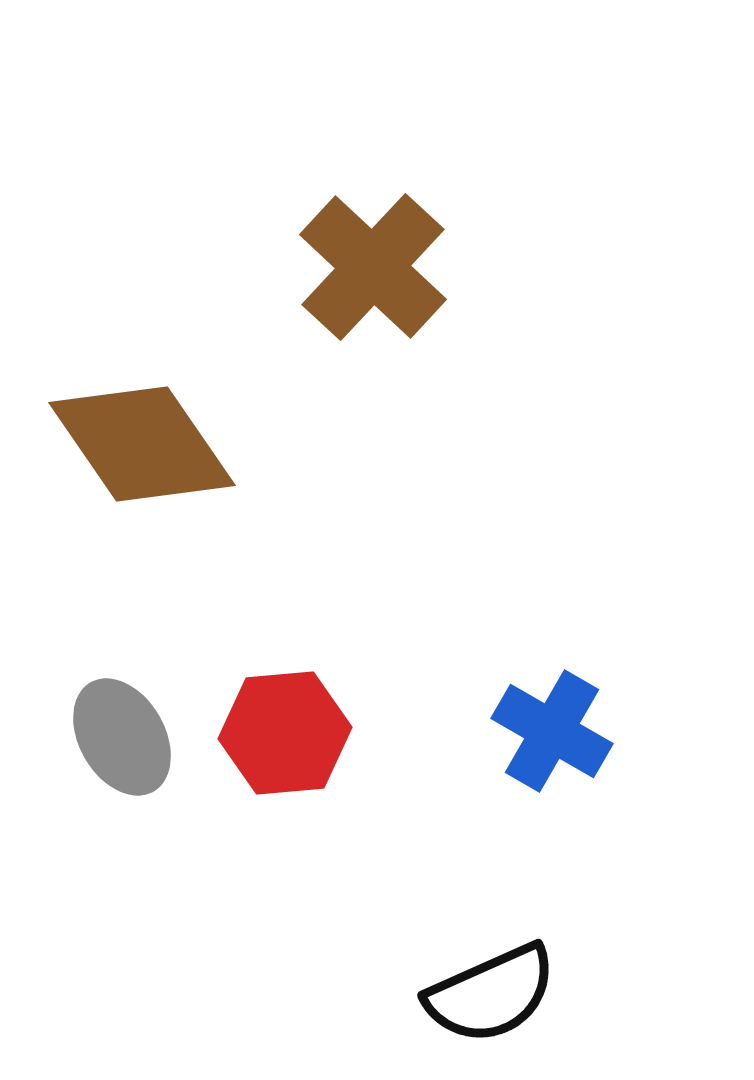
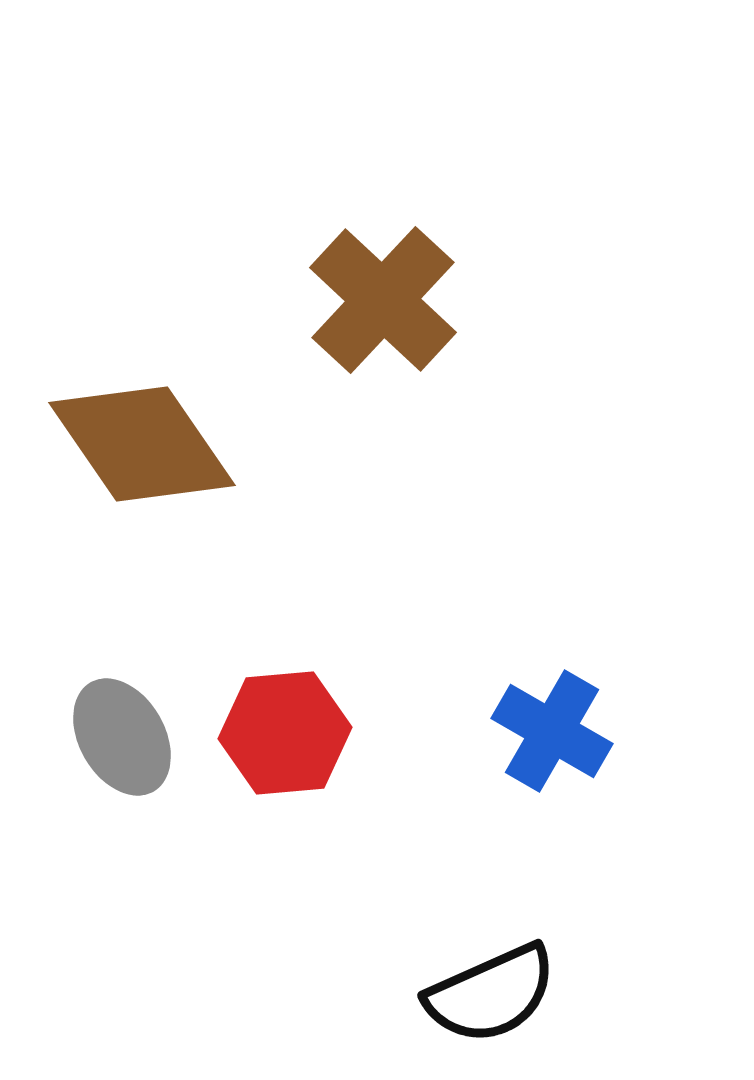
brown cross: moved 10 px right, 33 px down
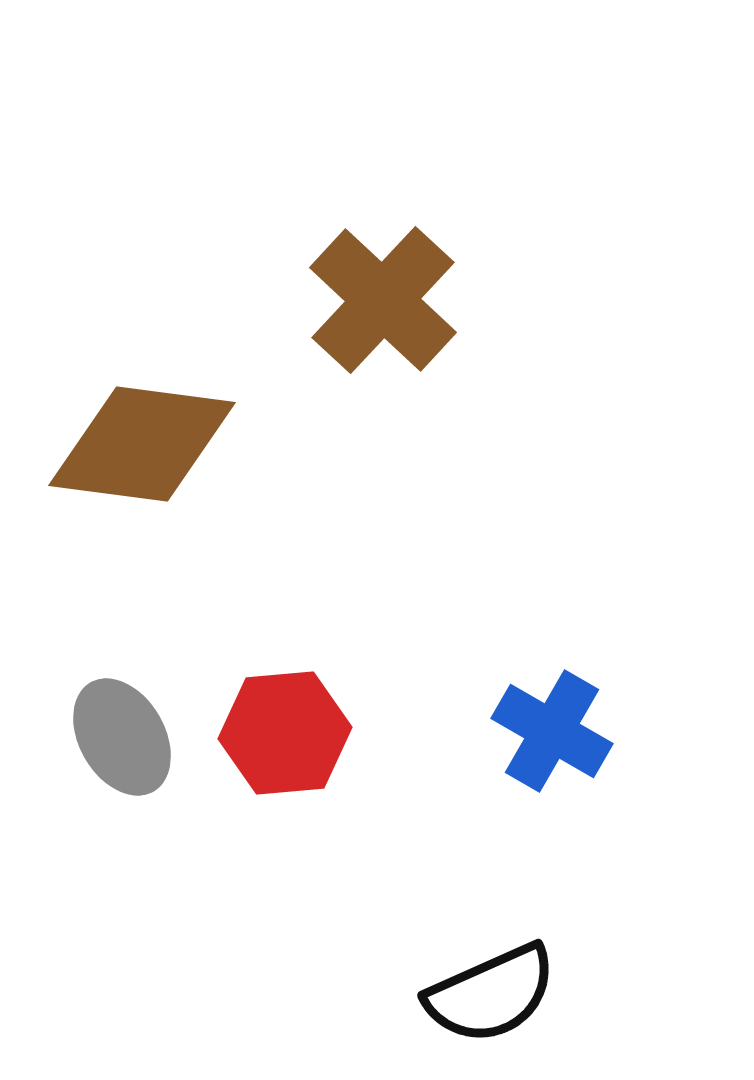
brown diamond: rotated 48 degrees counterclockwise
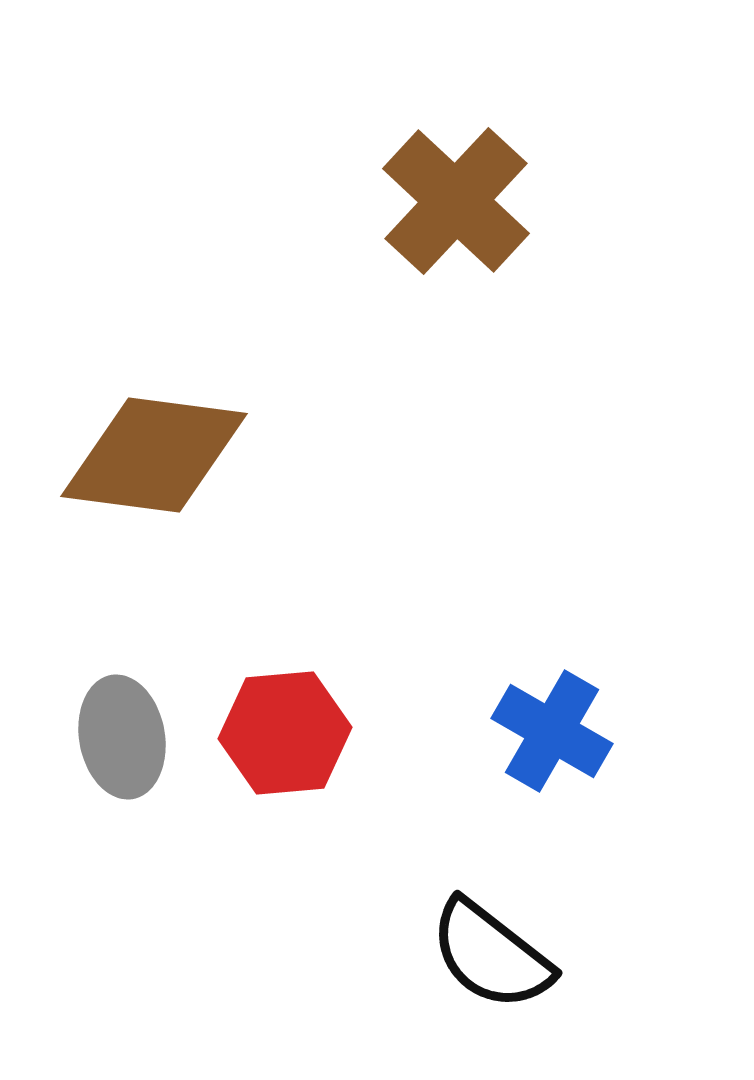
brown cross: moved 73 px right, 99 px up
brown diamond: moved 12 px right, 11 px down
gray ellipse: rotated 20 degrees clockwise
black semicircle: moved 39 px up; rotated 62 degrees clockwise
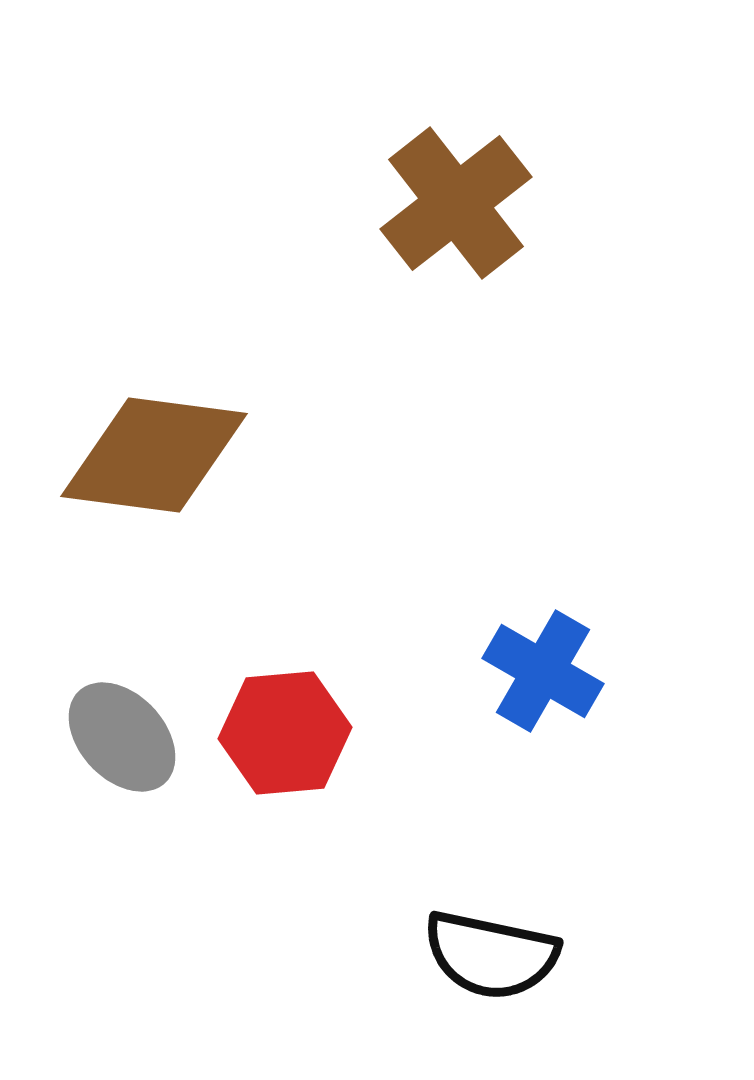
brown cross: moved 2 px down; rotated 9 degrees clockwise
blue cross: moved 9 px left, 60 px up
gray ellipse: rotated 33 degrees counterclockwise
black semicircle: rotated 26 degrees counterclockwise
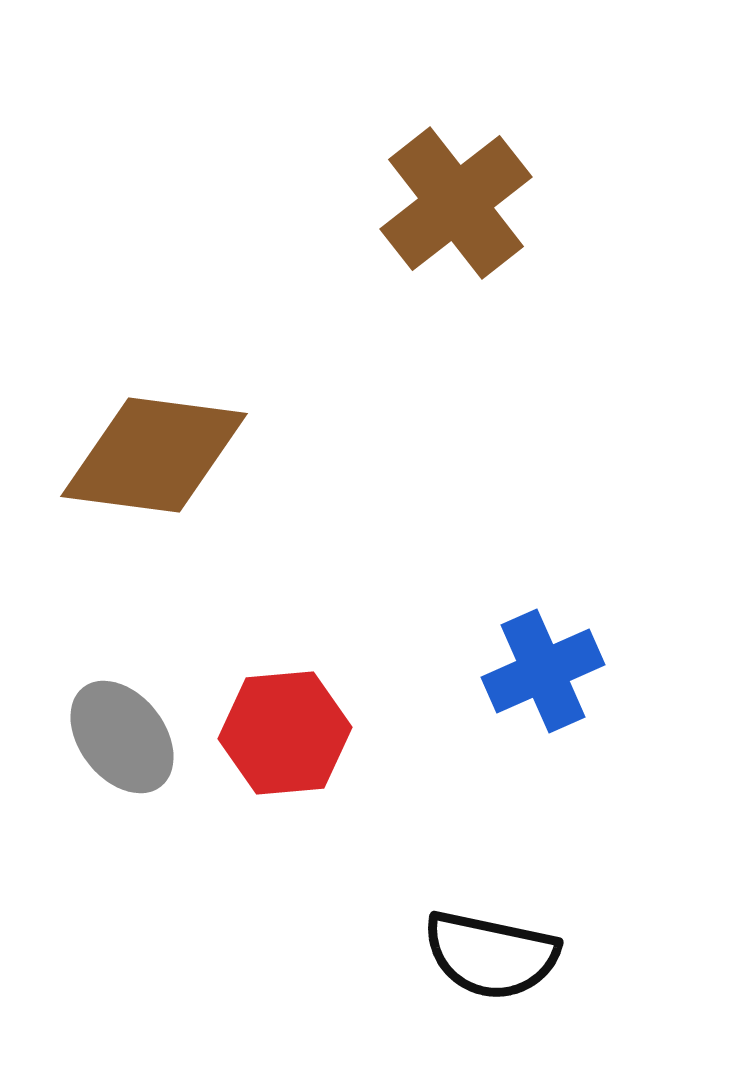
blue cross: rotated 36 degrees clockwise
gray ellipse: rotated 5 degrees clockwise
